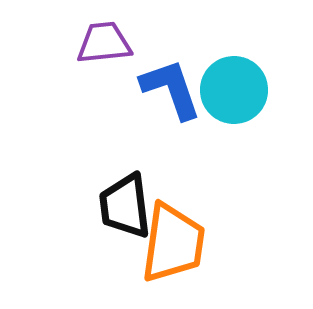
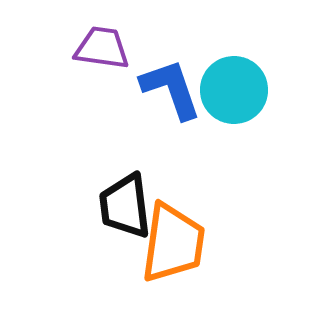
purple trapezoid: moved 2 px left, 5 px down; rotated 14 degrees clockwise
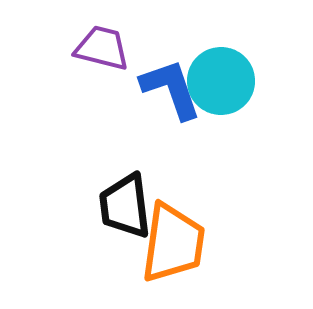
purple trapezoid: rotated 6 degrees clockwise
cyan circle: moved 13 px left, 9 px up
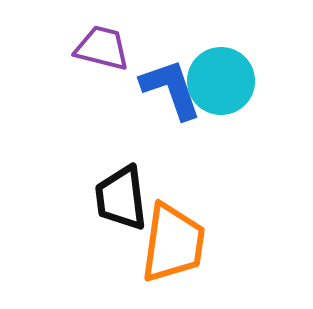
black trapezoid: moved 4 px left, 8 px up
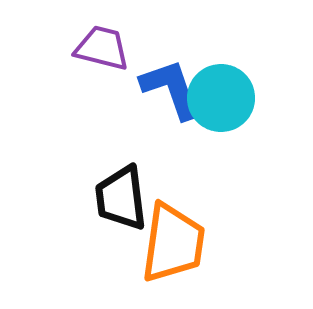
cyan circle: moved 17 px down
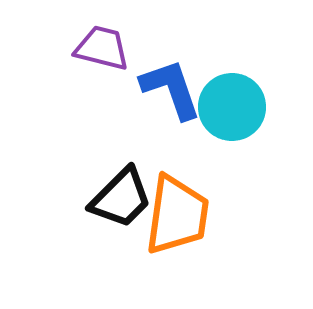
cyan circle: moved 11 px right, 9 px down
black trapezoid: rotated 128 degrees counterclockwise
orange trapezoid: moved 4 px right, 28 px up
